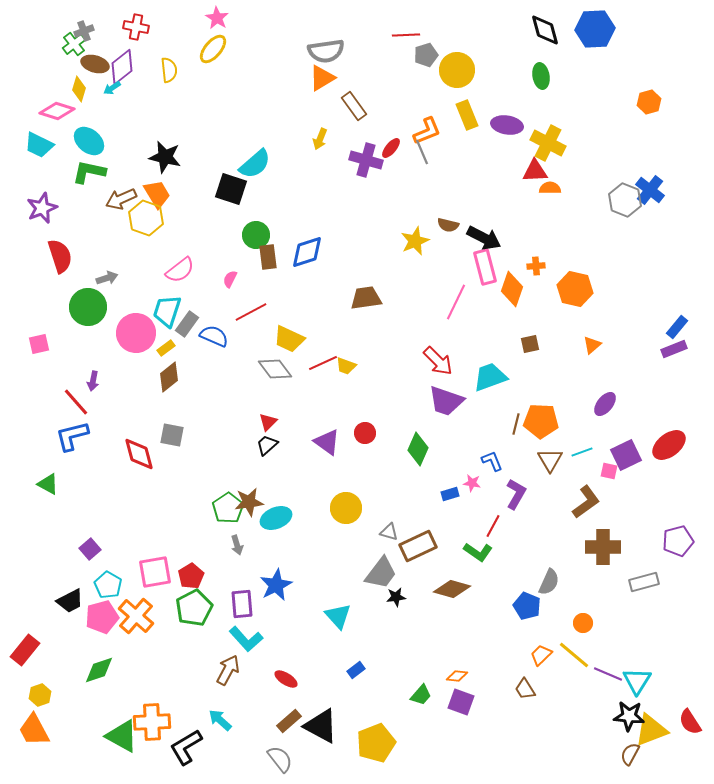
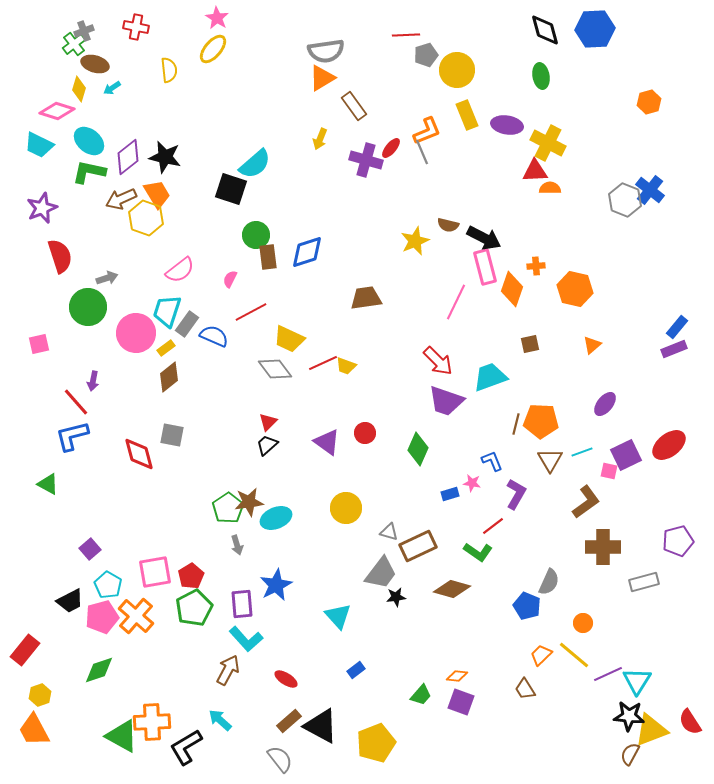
purple diamond at (122, 67): moved 6 px right, 90 px down
red line at (493, 526): rotated 25 degrees clockwise
purple line at (608, 674): rotated 48 degrees counterclockwise
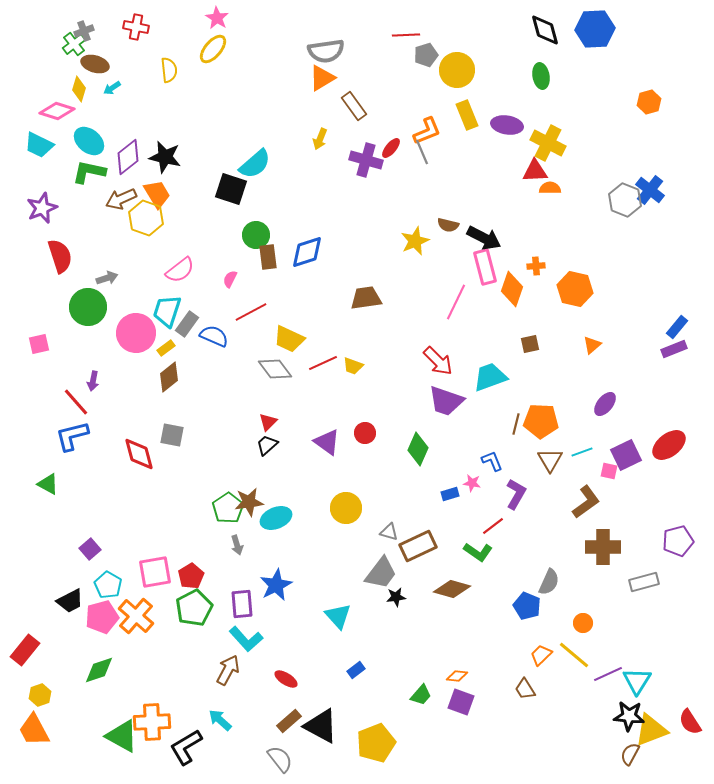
yellow trapezoid at (346, 366): moved 7 px right
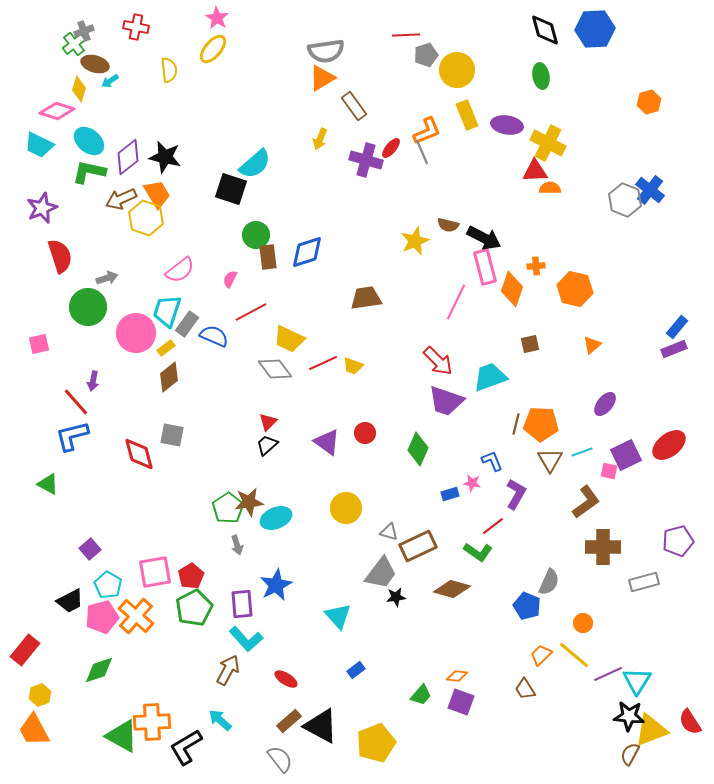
cyan arrow at (112, 88): moved 2 px left, 7 px up
orange pentagon at (541, 421): moved 3 px down
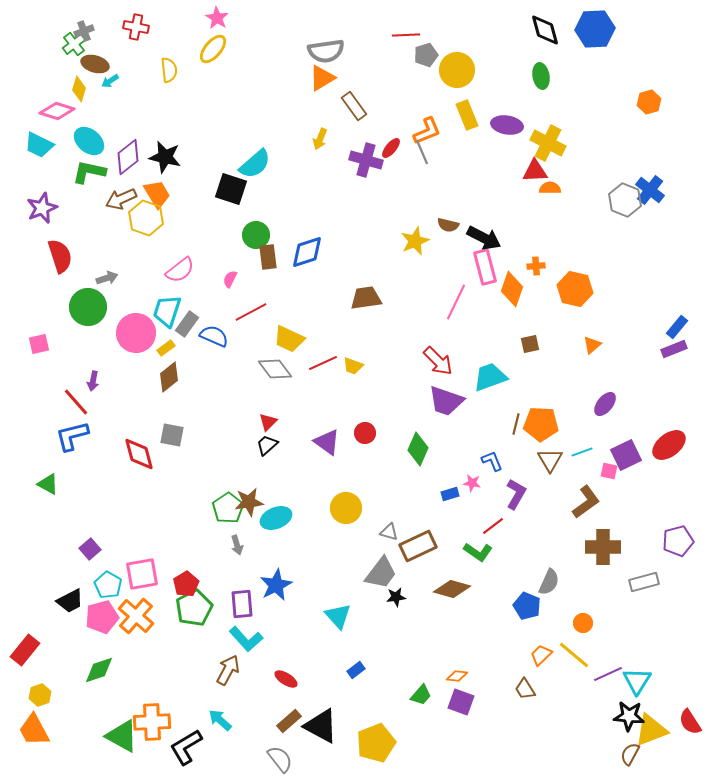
pink square at (155, 572): moved 13 px left, 2 px down
red pentagon at (191, 576): moved 5 px left, 8 px down
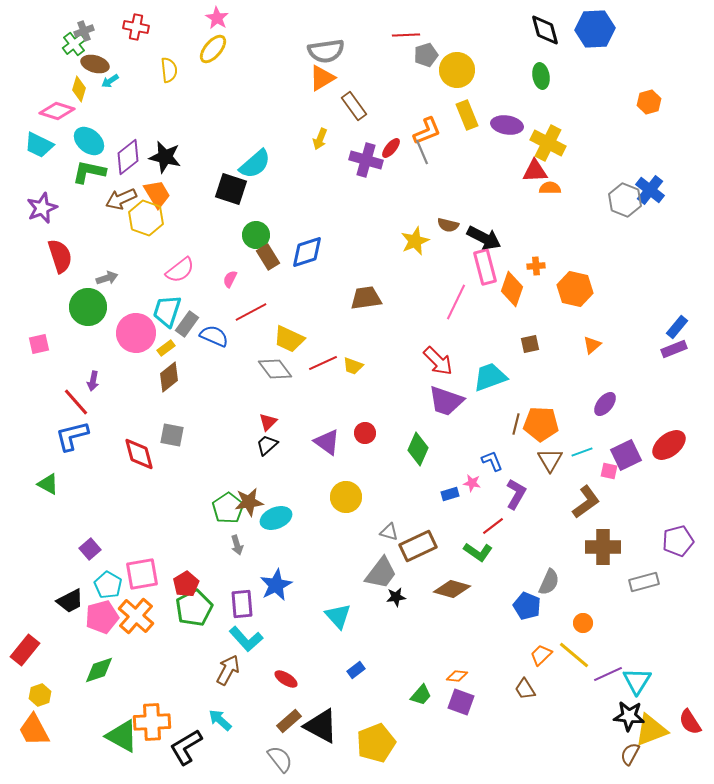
brown rectangle at (268, 257): rotated 25 degrees counterclockwise
yellow circle at (346, 508): moved 11 px up
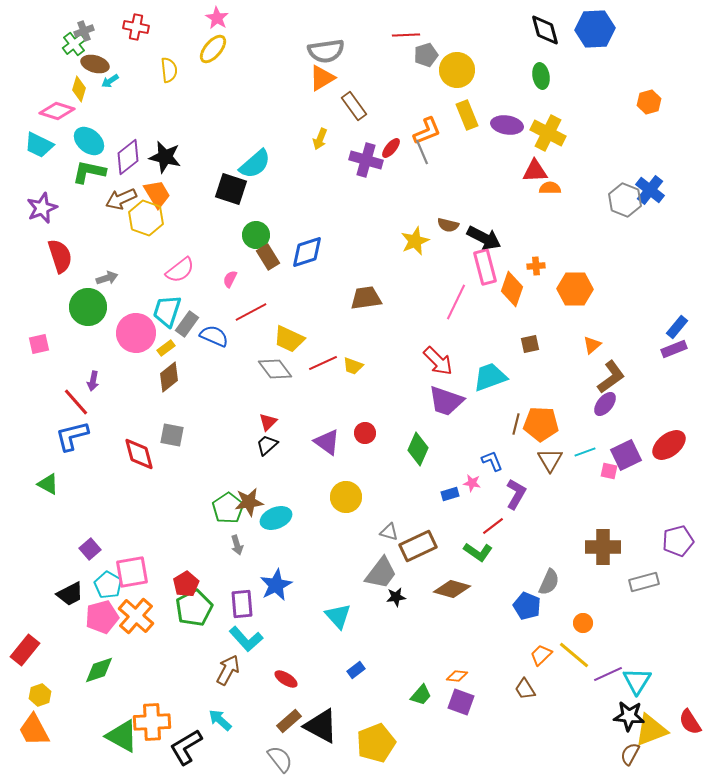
yellow cross at (548, 143): moved 10 px up
orange hexagon at (575, 289): rotated 12 degrees counterclockwise
cyan line at (582, 452): moved 3 px right
brown L-shape at (586, 502): moved 25 px right, 125 px up
pink square at (142, 574): moved 10 px left, 2 px up
black trapezoid at (70, 601): moved 7 px up
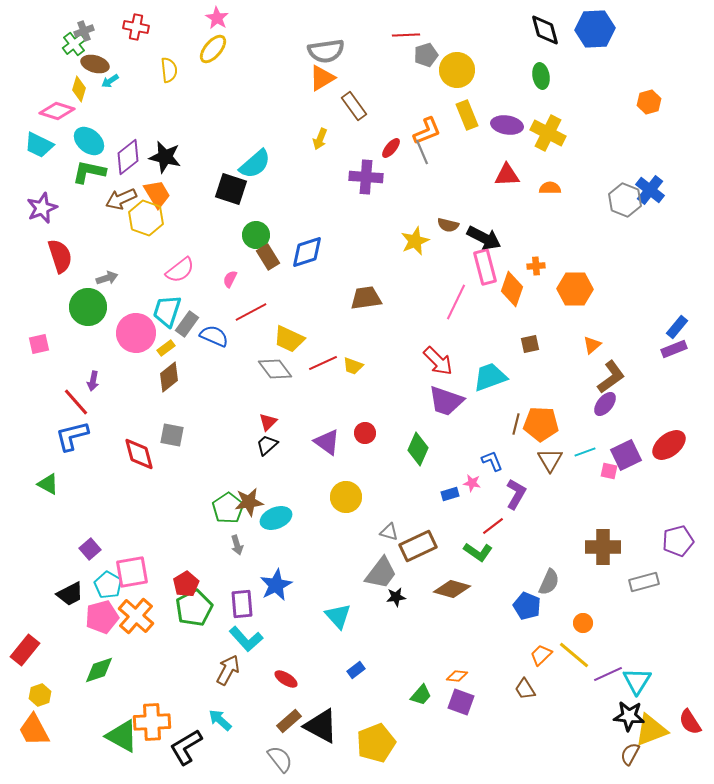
purple cross at (366, 160): moved 17 px down; rotated 12 degrees counterclockwise
red triangle at (535, 171): moved 28 px left, 4 px down
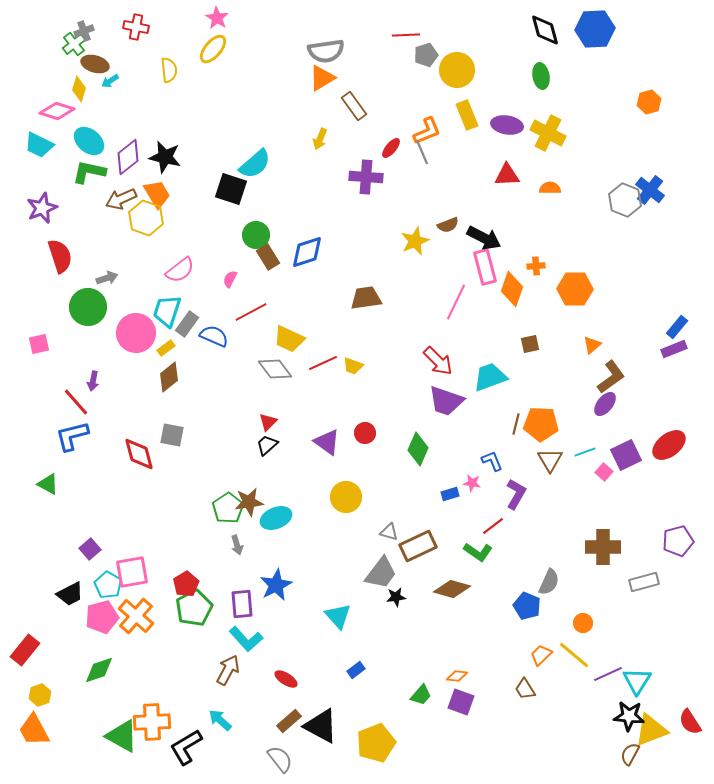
brown semicircle at (448, 225): rotated 35 degrees counterclockwise
pink square at (609, 471): moved 5 px left, 1 px down; rotated 30 degrees clockwise
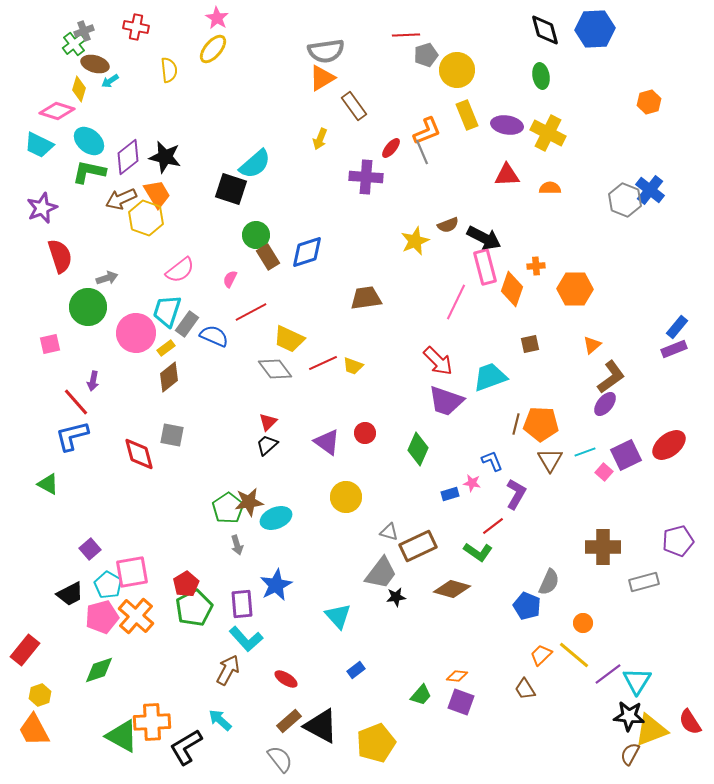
pink square at (39, 344): moved 11 px right
purple line at (608, 674): rotated 12 degrees counterclockwise
